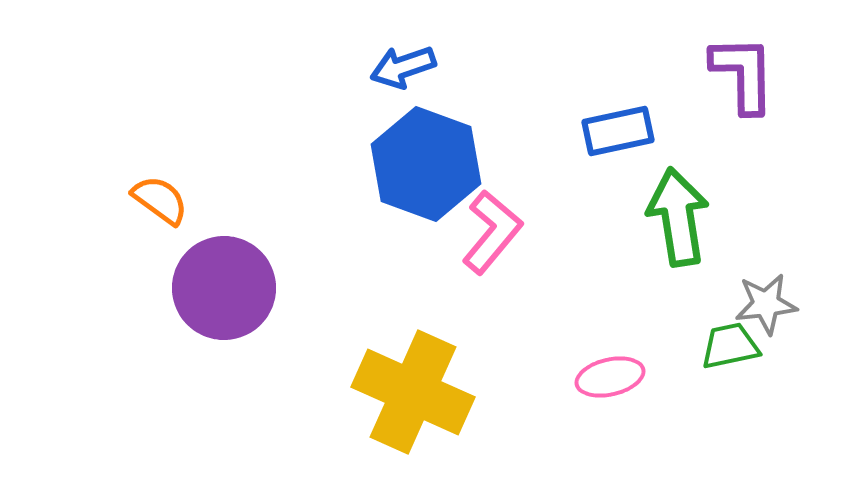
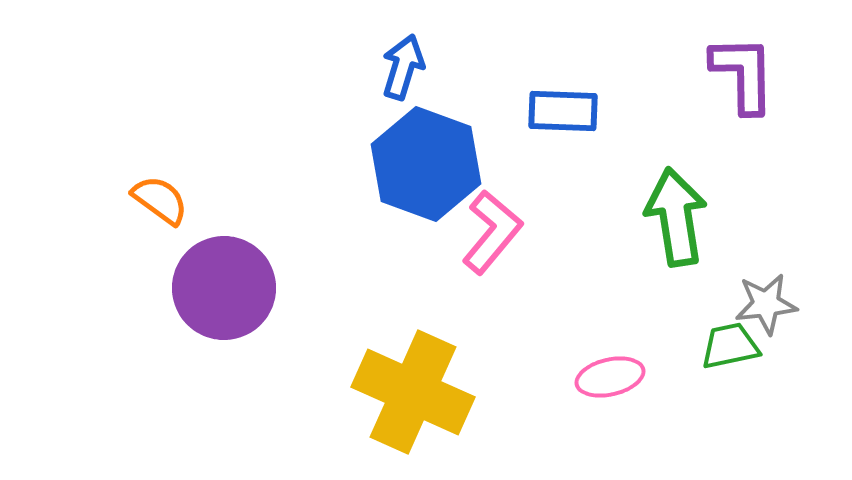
blue arrow: rotated 126 degrees clockwise
blue rectangle: moved 55 px left, 20 px up; rotated 14 degrees clockwise
green arrow: moved 2 px left
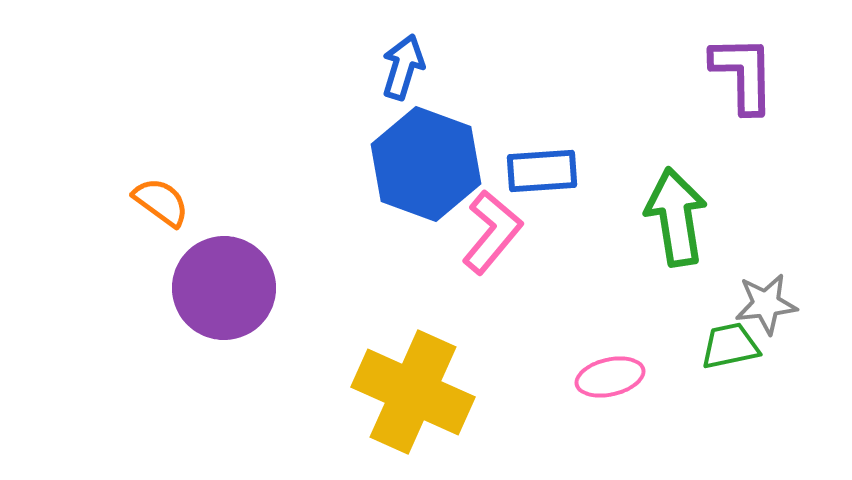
blue rectangle: moved 21 px left, 60 px down; rotated 6 degrees counterclockwise
orange semicircle: moved 1 px right, 2 px down
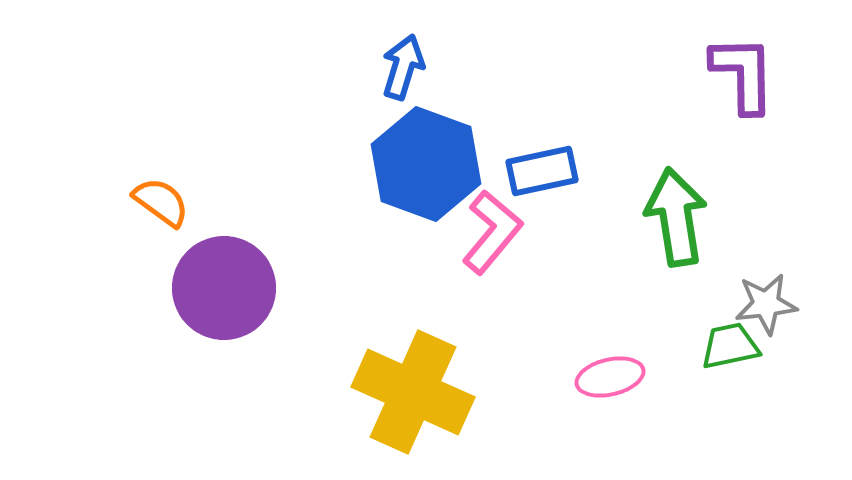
blue rectangle: rotated 8 degrees counterclockwise
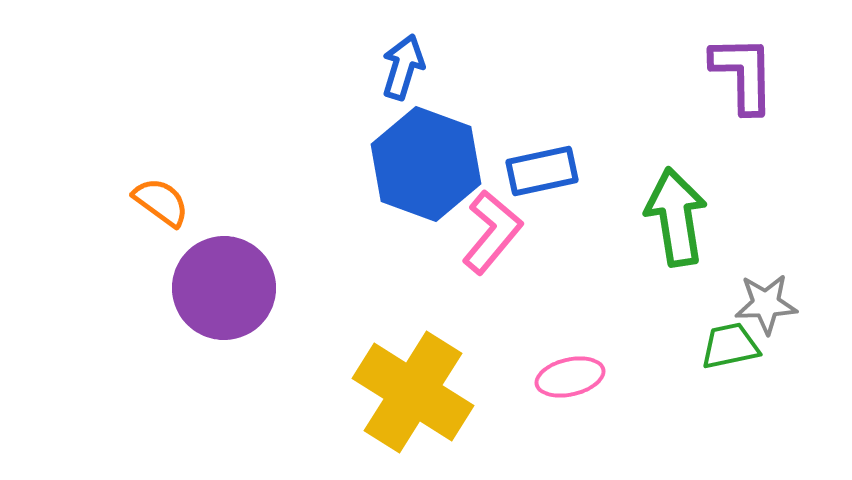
gray star: rotated 4 degrees clockwise
pink ellipse: moved 40 px left
yellow cross: rotated 8 degrees clockwise
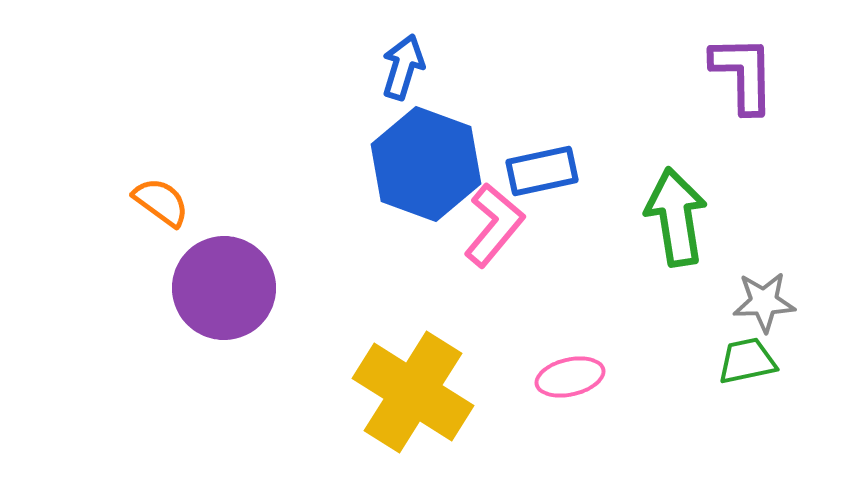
pink L-shape: moved 2 px right, 7 px up
gray star: moved 2 px left, 2 px up
green trapezoid: moved 17 px right, 15 px down
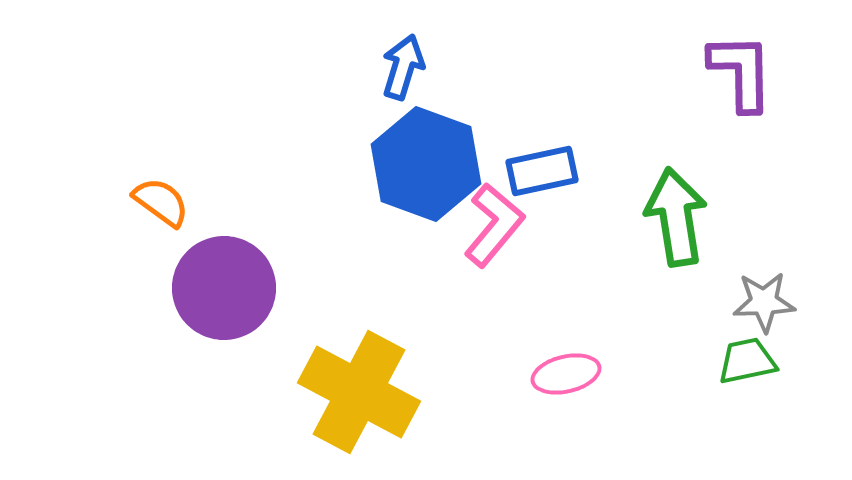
purple L-shape: moved 2 px left, 2 px up
pink ellipse: moved 4 px left, 3 px up
yellow cross: moved 54 px left; rotated 4 degrees counterclockwise
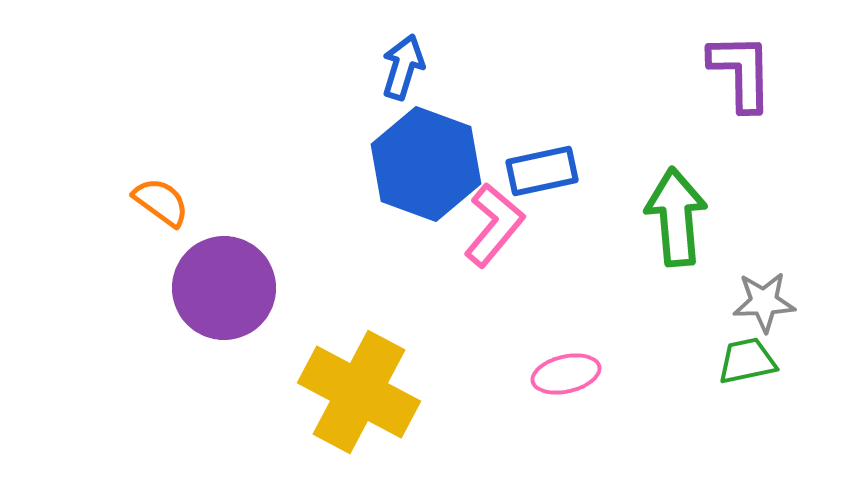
green arrow: rotated 4 degrees clockwise
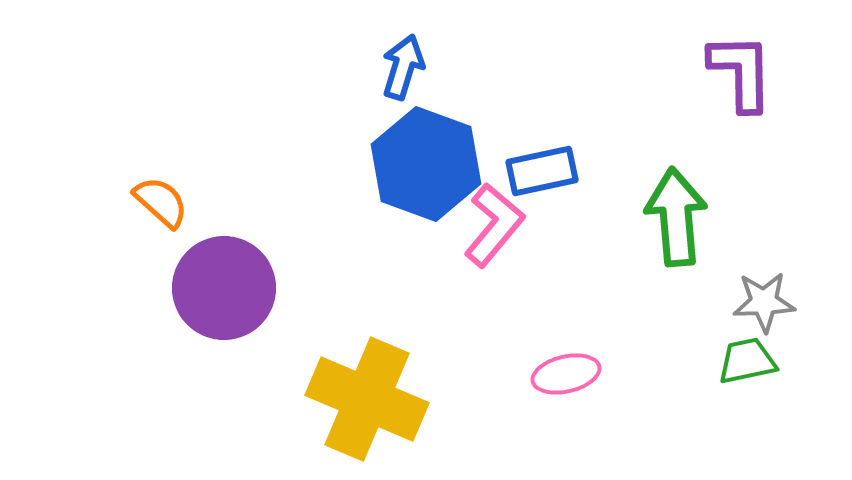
orange semicircle: rotated 6 degrees clockwise
yellow cross: moved 8 px right, 7 px down; rotated 5 degrees counterclockwise
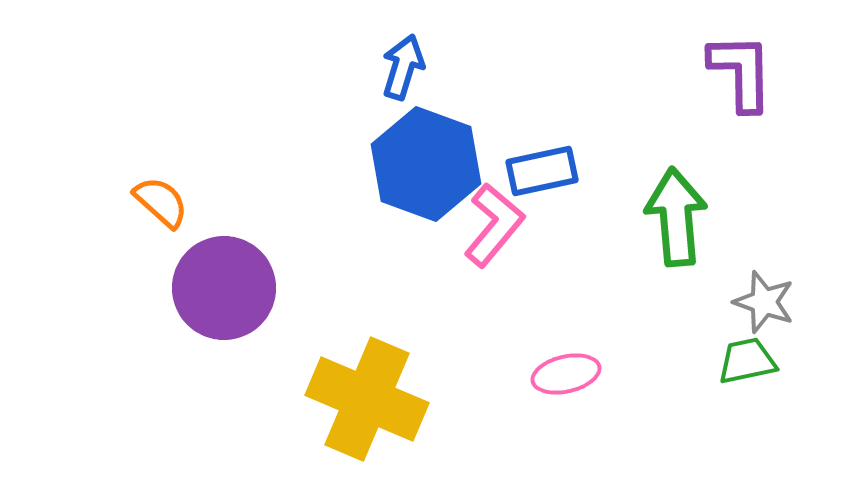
gray star: rotated 22 degrees clockwise
